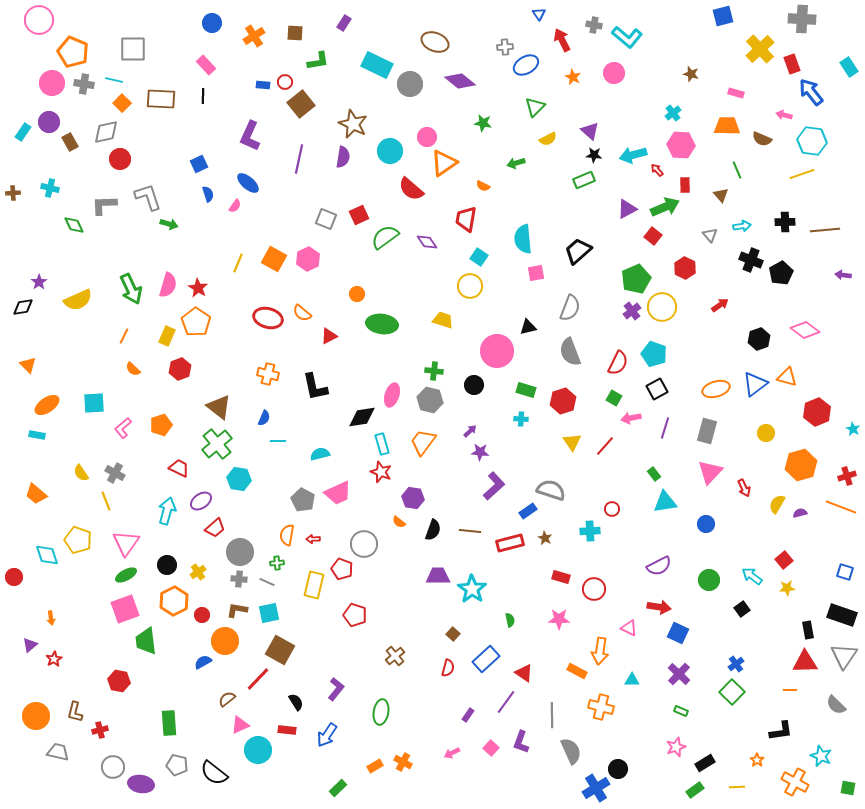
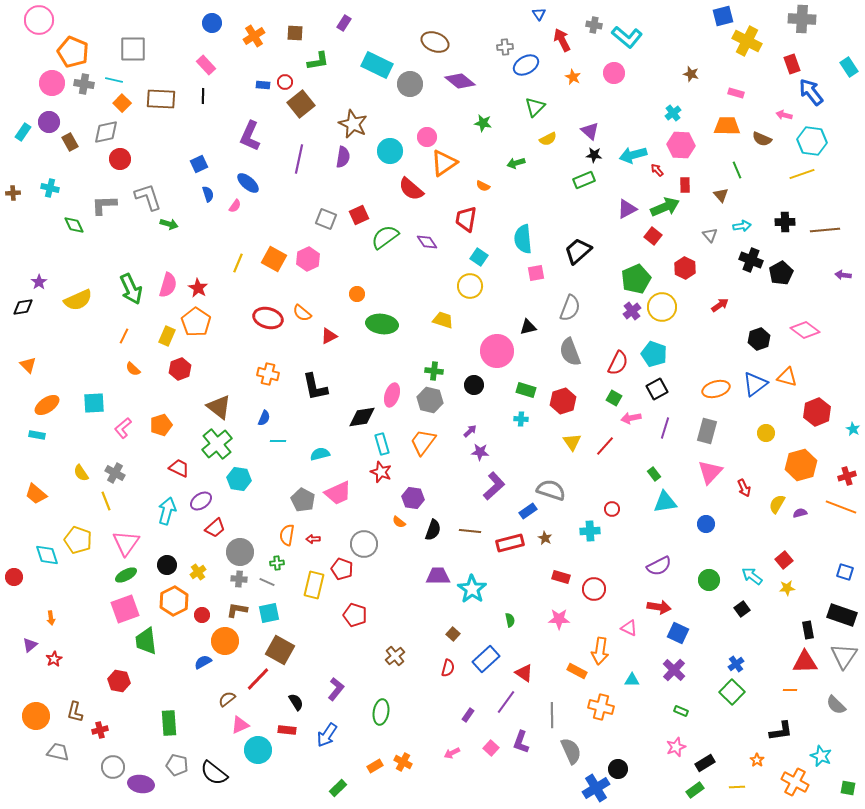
yellow cross at (760, 49): moved 13 px left, 8 px up; rotated 20 degrees counterclockwise
purple cross at (679, 674): moved 5 px left, 4 px up
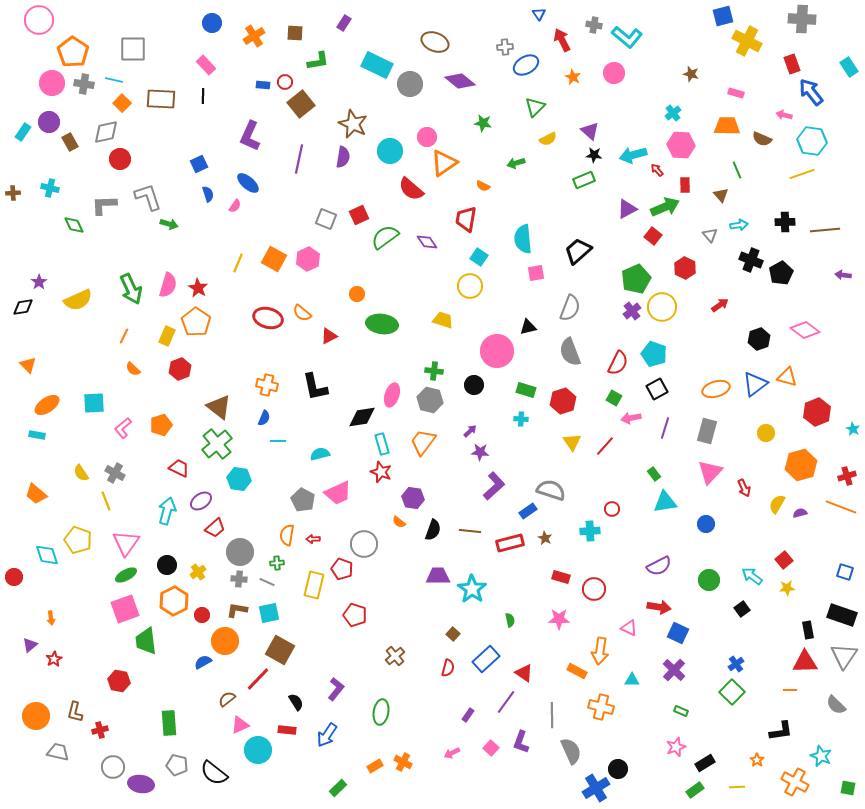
orange pentagon at (73, 52): rotated 12 degrees clockwise
cyan arrow at (742, 226): moved 3 px left, 1 px up
orange cross at (268, 374): moved 1 px left, 11 px down
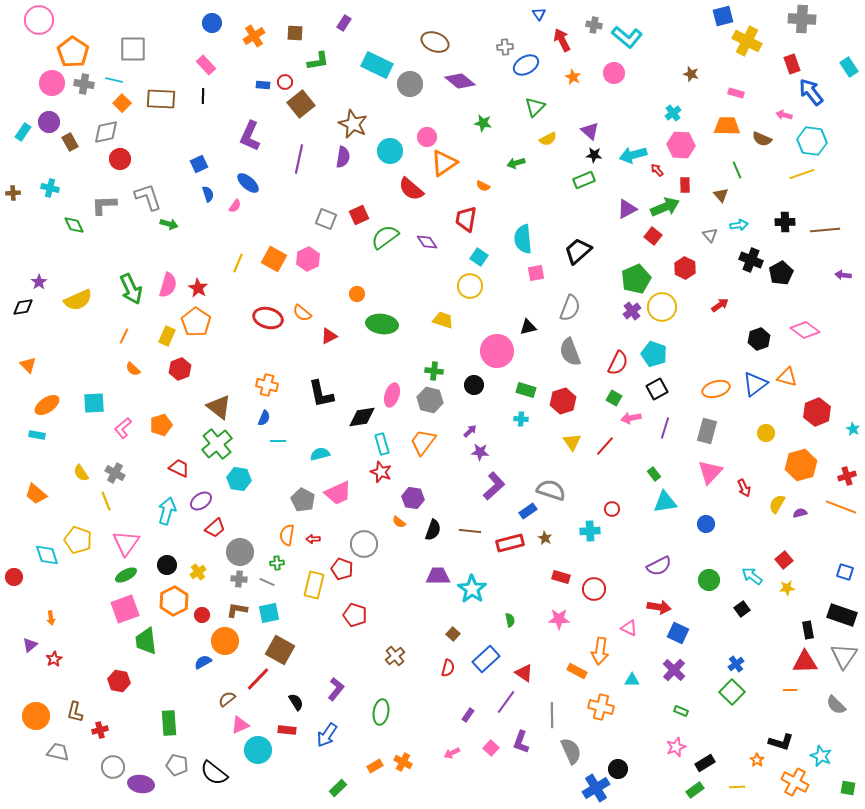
black L-shape at (315, 387): moved 6 px right, 7 px down
black L-shape at (781, 731): moved 11 px down; rotated 25 degrees clockwise
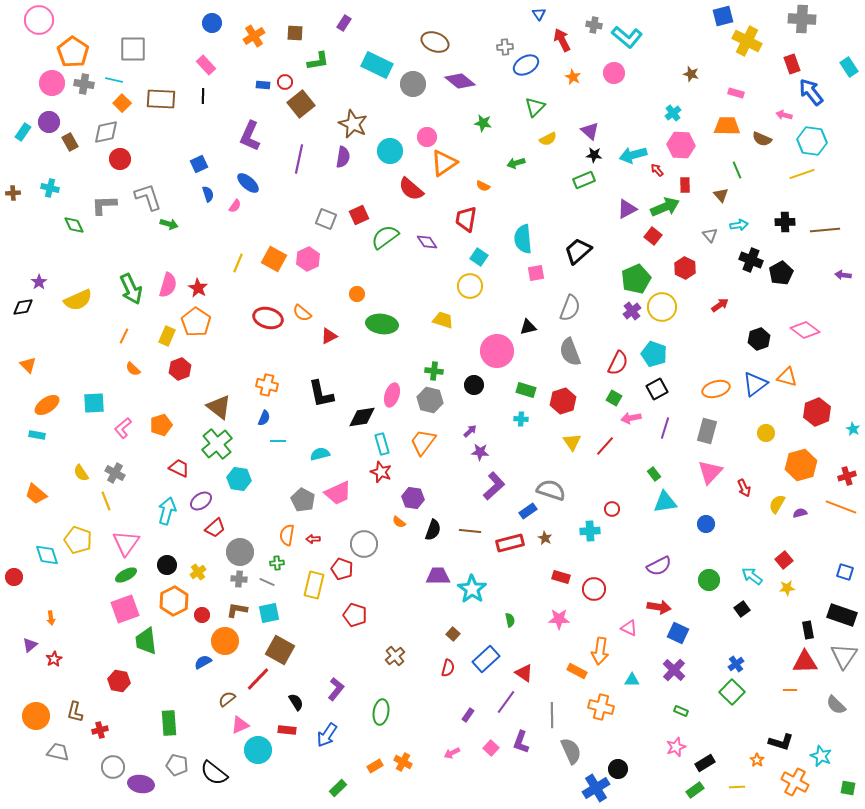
gray circle at (410, 84): moved 3 px right
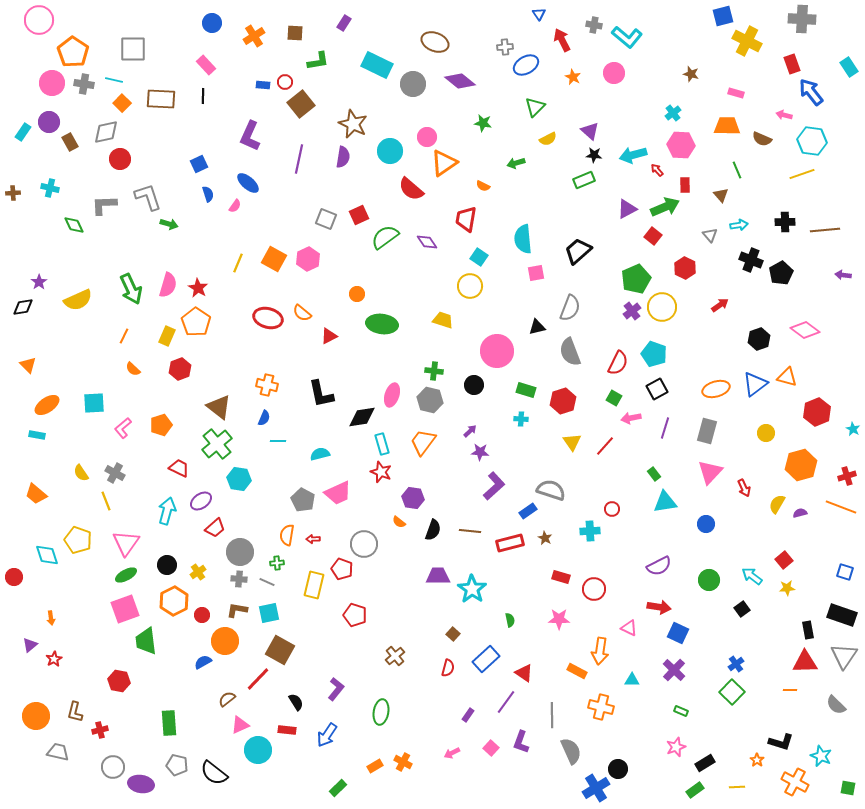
black triangle at (528, 327): moved 9 px right
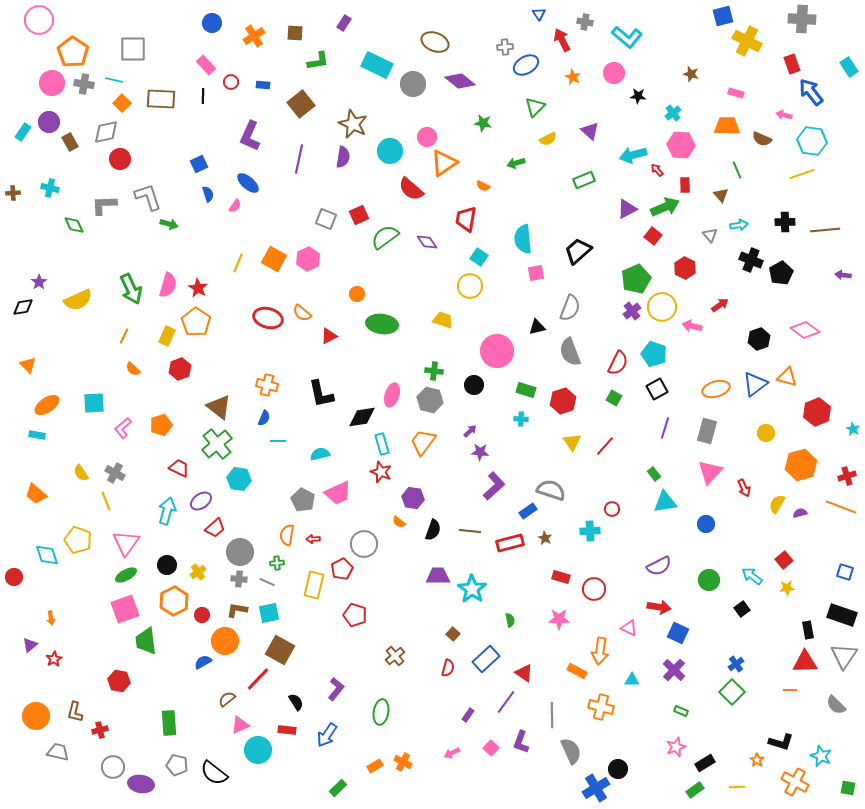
gray cross at (594, 25): moved 9 px left, 3 px up
red circle at (285, 82): moved 54 px left
black star at (594, 155): moved 44 px right, 59 px up
pink arrow at (631, 418): moved 61 px right, 92 px up; rotated 24 degrees clockwise
red pentagon at (342, 569): rotated 25 degrees clockwise
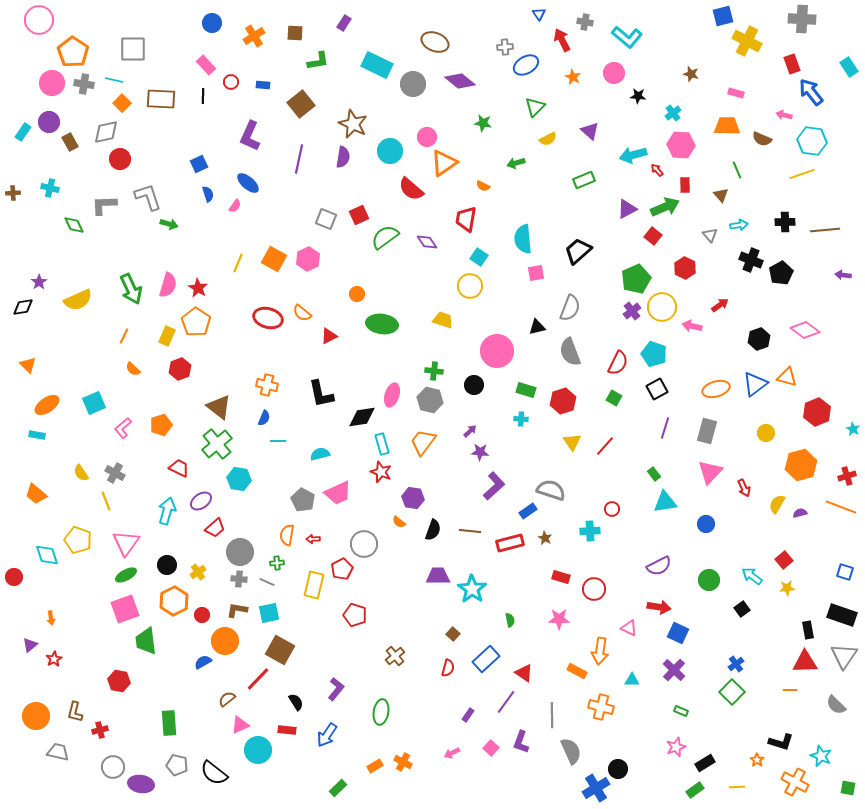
cyan square at (94, 403): rotated 20 degrees counterclockwise
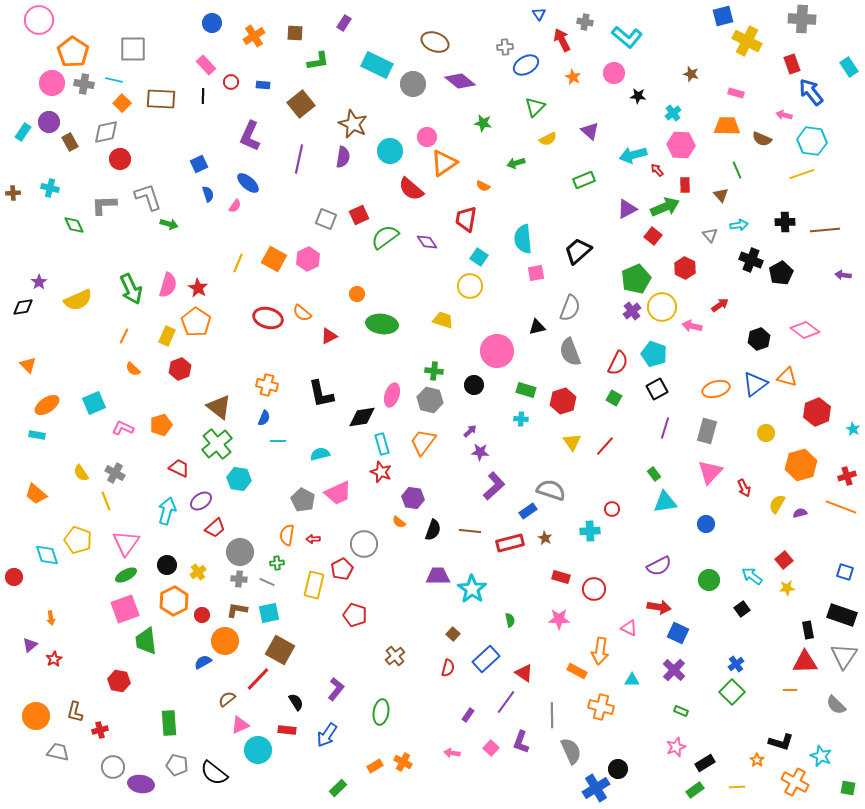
pink L-shape at (123, 428): rotated 65 degrees clockwise
pink arrow at (452, 753): rotated 35 degrees clockwise
